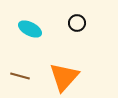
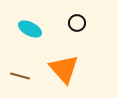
orange triangle: moved 8 px up; rotated 24 degrees counterclockwise
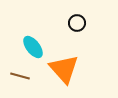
cyan ellipse: moved 3 px right, 18 px down; rotated 25 degrees clockwise
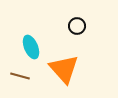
black circle: moved 3 px down
cyan ellipse: moved 2 px left; rotated 15 degrees clockwise
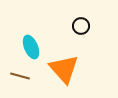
black circle: moved 4 px right
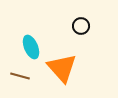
orange triangle: moved 2 px left, 1 px up
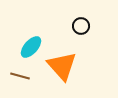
cyan ellipse: rotated 65 degrees clockwise
orange triangle: moved 2 px up
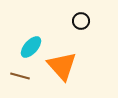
black circle: moved 5 px up
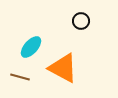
orange triangle: moved 1 px right, 2 px down; rotated 20 degrees counterclockwise
brown line: moved 1 px down
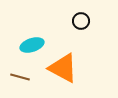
cyan ellipse: moved 1 px right, 2 px up; rotated 30 degrees clockwise
